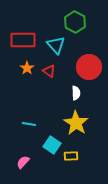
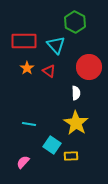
red rectangle: moved 1 px right, 1 px down
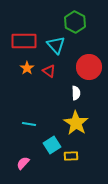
cyan square: rotated 24 degrees clockwise
pink semicircle: moved 1 px down
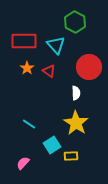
cyan line: rotated 24 degrees clockwise
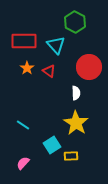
cyan line: moved 6 px left, 1 px down
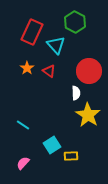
red rectangle: moved 8 px right, 9 px up; rotated 65 degrees counterclockwise
red circle: moved 4 px down
yellow star: moved 12 px right, 8 px up
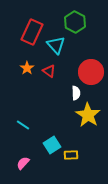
red circle: moved 2 px right, 1 px down
yellow rectangle: moved 1 px up
